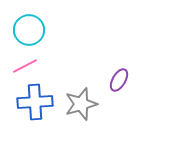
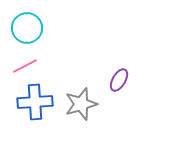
cyan circle: moved 2 px left, 2 px up
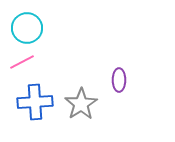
pink line: moved 3 px left, 4 px up
purple ellipse: rotated 30 degrees counterclockwise
gray star: rotated 16 degrees counterclockwise
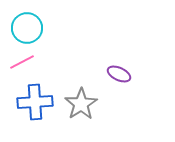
purple ellipse: moved 6 px up; rotated 65 degrees counterclockwise
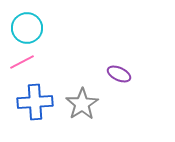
gray star: moved 1 px right
